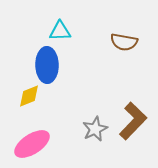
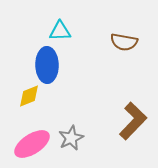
gray star: moved 24 px left, 9 px down
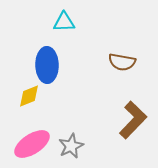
cyan triangle: moved 4 px right, 9 px up
brown semicircle: moved 2 px left, 20 px down
brown L-shape: moved 1 px up
gray star: moved 8 px down
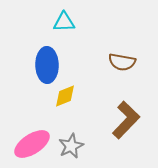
yellow diamond: moved 36 px right
brown L-shape: moved 7 px left
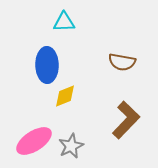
pink ellipse: moved 2 px right, 3 px up
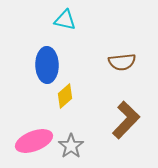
cyan triangle: moved 1 px right, 2 px up; rotated 15 degrees clockwise
brown semicircle: rotated 16 degrees counterclockwise
yellow diamond: rotated 20 degrees counterclockwise
pink ellipse: rotated 12 degrees clockwise
gray star: rotated 10 degrees counterclockwise
